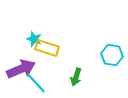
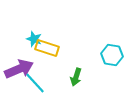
purple arrow: moved 2 px left
cyan line: moved 1 px left
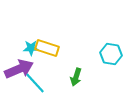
cyan star: moved 3 px left, 9 px down; rotated 21 degrees counterclockwise
cyan hexagon: moved 1 px left, 1 px up
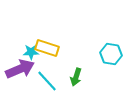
cyan star: moved 4 px down
purple arrow: moved 1 px right
cyan line: moved 12 px right, 2 px up
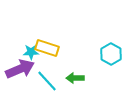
cyan hexagon: rotated 20 degrees clockwise
green arrow: moved 1 px left, 1 px down; rotated 72 degrees clockwise
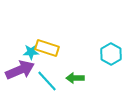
purple arrow: moved 1 px down
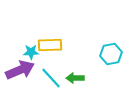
yellow rectangle: moved 3 px right, 3 px up; rotated 20 degrees counterclockwise
cyan hexagon: rotated 20 degrees clockwise
cyan line: moved 4 px right, 3 px up
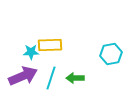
purple arrow: moved 3 px right, 6 px down
cyan line: rotated 60 degrees clockwise
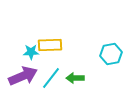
cyan line: rotated 20 degrees clockwise
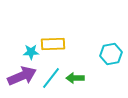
yellow rectangle: moved 3 px right, 1 px up
purple arrow: moved 1 px left
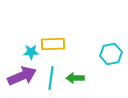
cyan line: rotated 30 degrees counterclockwise
